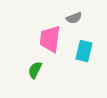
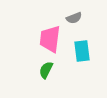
cyan rectangle: moved 2 px left; rotated 20 degrees counterclockwise
green semicircle: moved 11 px right
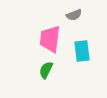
gray semicircle: moved 3 px up
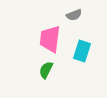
cyan rectangle: rotated 25 degrees clockwise
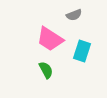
pink trapezoid: rotated 64 degrees counterclockwise
green semicircle: rotated 126 degrees clockwise
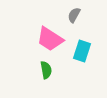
gray semicircle: rotated 140 degrees clockwise
green semicircle: rotated 18 degrees clockwise
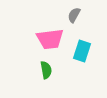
pink trapezoid: rotated 40 degrees counterclockwise
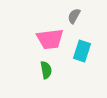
gray semicircle: moved 1 px down
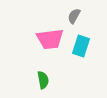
cyan rectangle: moved 1 px left, 5 px up
green semicircle: moved 3 px left, 10 px down
